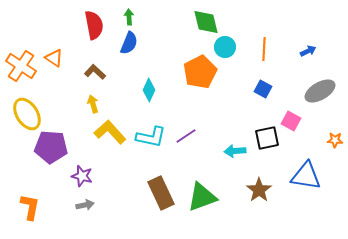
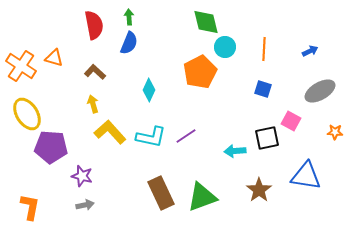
blue arrow: moved 2 px right
orange triangle: rotated 18 degrees counterclockwise
blue square: rotated 12 degrees counterclockwise
orange star: moved 8 px up
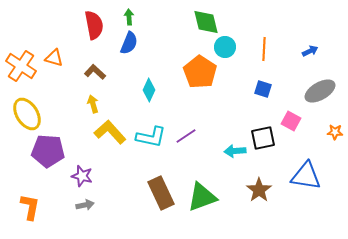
orange pentagon: rotated 12 degrees counterclockwise
black square: moved 4 px left
purple pentagon: moved 3 px left, 4 px down
